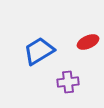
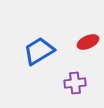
purple cross: moved 7 px right, 1 px down
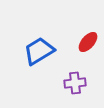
red ellipse: rotated 25 degrees counterclockwise
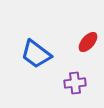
blue trapezoid: moved 3 px left, 3 px down; rotated 112 degrees counterclockwise
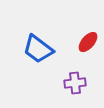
blue trapezoid: moved 2 px right, 5 px up
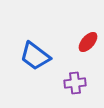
blue trapezoid: moved 3 px left, 7 px down
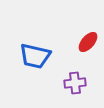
blue trapezoid: rotated 24 degrees counterclockwise
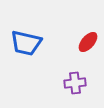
blue trapezoid: moved 9 px left, 13 px up
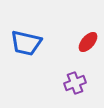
purple cross: rotated 15 degrees counterclockwise
